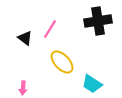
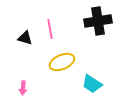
pink line: rotated 42 degrees counterclockwise
black triangle: rotated 21 degrees counterclockwise
yellow ellipse: rotated 70 degrees counterclockwise
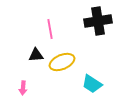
black triangle: moved 11 px right, 17 px down; rotated 21 degrees counterclockwise
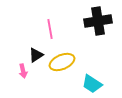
black triangle: rotated 28 degrees counterclockwise
pink arrow: moved 17 px up; rotated 16 degrees counterclockwise
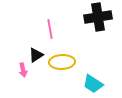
black cross: moved 4 px up
yellow ellipse: rotated 20 degrees clockwise
pink arrow: moved 1 px up
cyan trapezoid: moved 1 px right
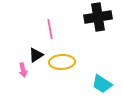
cyan trapezoid: moved 9 px right
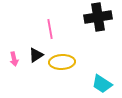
pink arrow: moved 9 px left, 11 px up
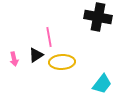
black cross: rotated 20 degrees clockwise
pink line: moved 1 px left, 8 px down
cyan trapezoid: rotated 85 degrees counterclockwise
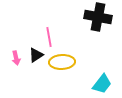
pink arrow: moved 2 px right, 1 px up
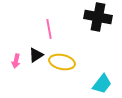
pink line: moved 8 px up
pink arrow: moved 3 px down; rotated 24 degrees clockwise
yellow ellipse: rotated 15 degrees clockwise
